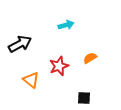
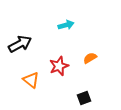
black square: rotated 24 degrees counterclockwise
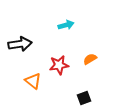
black arrow: rotated 20 degrees clockwise
orange semicircle: moved 1 px down
red star: moved 1 px up; rotated 12 degrees clockwise
orange triangle: moved 2 px right, 1 px down
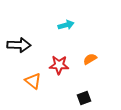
black arrow: moved 1 px left, 1 px down; rotated 10 degrees clockwise
red star: rotated 12 degrees clockwise
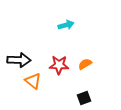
black arrow: moved 15 px down
orange semicircle: moved 5 px left, 5 px down
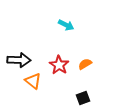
cyan arrow: rotated 42 degrees clockwise
red star: rotated 30 degrees clockwise
black square: moved 1 px left
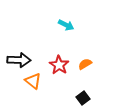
black square: rotated 16 degrees counterclockwise
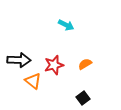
red star: moved 5 px left; rotated 24 degrees clockwise
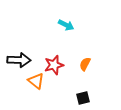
orange semicircle: rotated 32 degrees counterclockwise
orange triangle: moved 3 px right
black square: rotated 24 degrees clockwise
